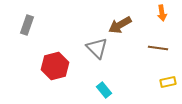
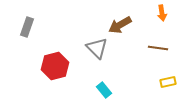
gray rectangle: moved 2 px down
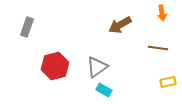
gray triangle: moved 19 px down; rotated 40 degrees clockwise
cyan rectangle: rotated 21 degrees counterclockwise
